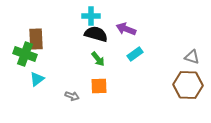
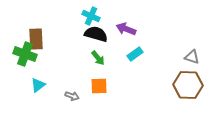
cyan cross: rotated 24 degrees clockwise
green arrow: moved 1 px up
cyan triangle: moved 1 px right, 6 px down
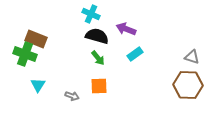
cyan cross: moved 2 px up
black semicircle: moved 1 px right, 2 px down
brown rectangle: rotated 65 degrees counterclockwise
cyan triangle: rotated 21 degrees counterclockwise
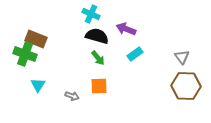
gray triangle: moved 10 px left; rotated 35 degrees clockwise
brown hexagon: moved 2 px left, 1 px down
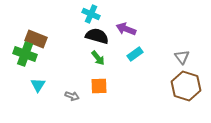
brown hexagon: rotated 16 degrees clockwise
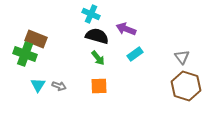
gray arrow: moved 13 px left, 10 px up
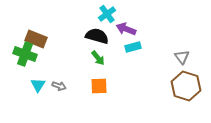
cyan cross: moved 16 px right; rotated 30 degrees clockwise
cyan rectangle: moved 2 px left, 7 px up; rotated 21 degrees clockwise
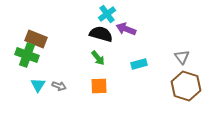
black semicircle: moved 4 px right, 2 px up
cyan rectangle: moved 6 px right, 17 px down
green cross: moved 2 px right, 1 px down
